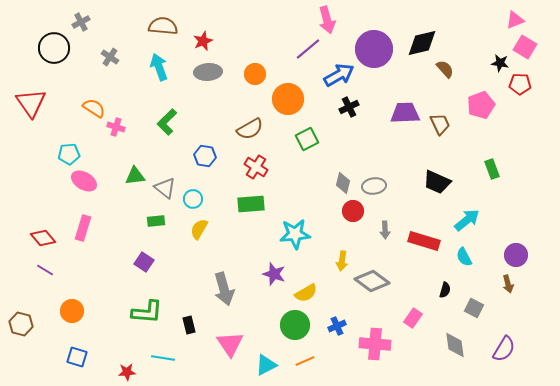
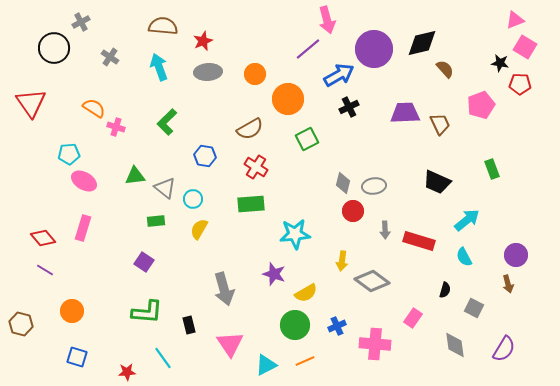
red rectangle at (424, 241): moved 5 px left
cyan line at (163, 358): rotated 45 degrees clockwise
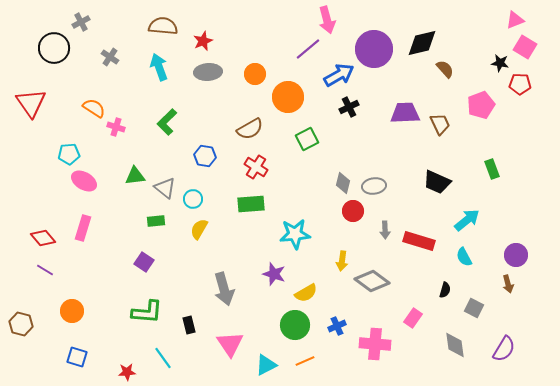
orange circle at (288, 99): moved 2 px up
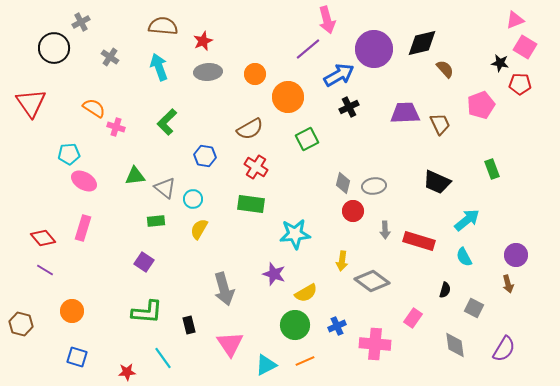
green rectangle at (251, 204): rotated 12 degrees clockwise
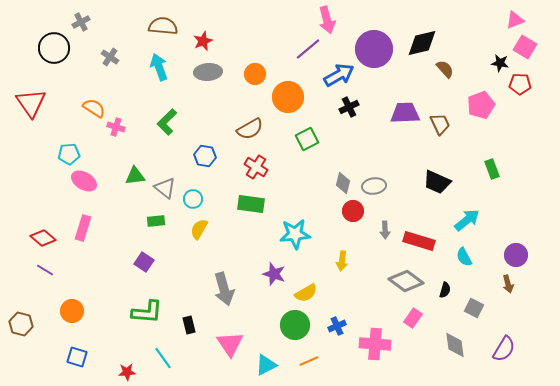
red diamond at (43, 238): rotated 10 degrees counterclockwise
gray diamond at (372, 281): moved 34 px right
orange line at (305, 361): moved 4 px right
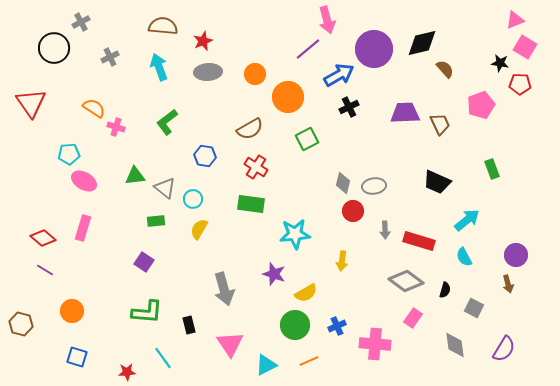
gray cross at (110, 57): rotated 30 degrees clockwise
green L-shape at (167, 122): rotated 8 degrees clockwise
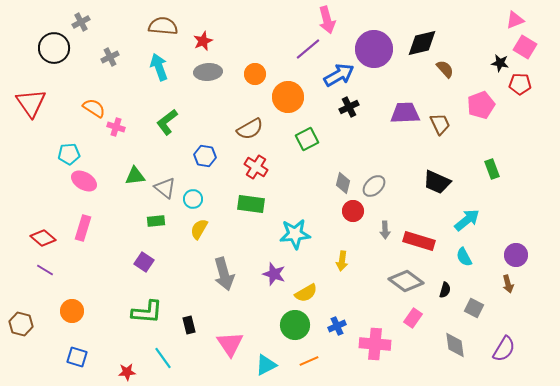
gray ellipse at (374, 186): rotated 35 degrees counterclockwise
gray arrow at (224, 289): moved 15 px up
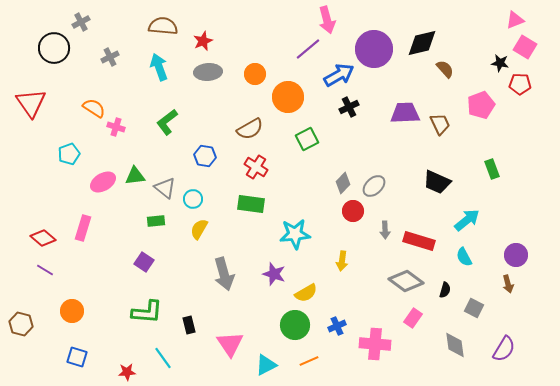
cyan pentagon at (69, 154): rotated 15 degrees counterclockwise
pink ellipse at (84, 181): moved 19 px right, 1 px down; rotated 60 degrees counterclockwise
gray diamond at (343, 183): rotated 30 degrees clockwise
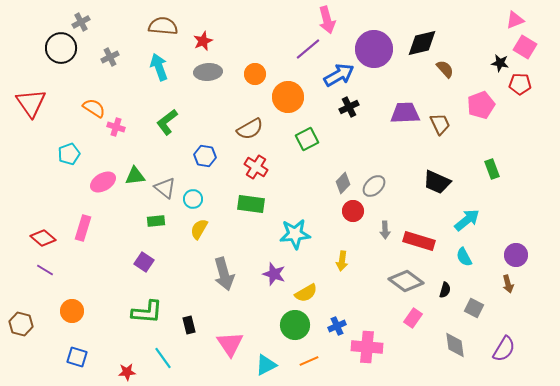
black circle at (54, 48): moved 7 px right
pink cross at (375, 344): moved 8 px left, 3 px down
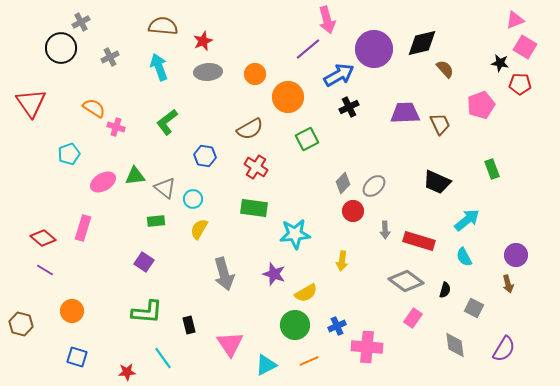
green rectangle at (251, 204): moved 3 px right, 4 px down
